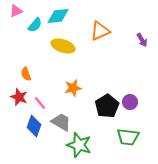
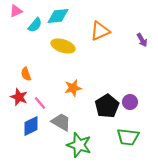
blue diamond: moved 3 px left; rotated 45 degrees clockwise
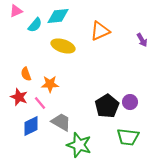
orange star: moved 23 px left, 4 px up; rotated 12 degrees clockwise
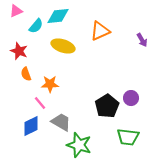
cyan semicircle: moved 1 px right, 1 px down
red star: moved 46 px up
purple circle: moved 1 px right, 4 px up
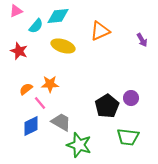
orange semicircle: moved 15 px down; rotated 72 degrees clockwise
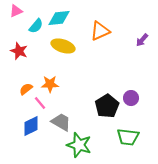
cyan diamond: moved 1 px right, 2 px down
purple arrow: rotated 72 degrees clockwise
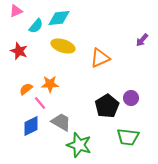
orange triangle: moved 27 px down
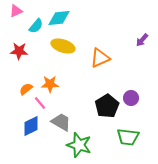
red star: rotated 18 degrees counterclockwise
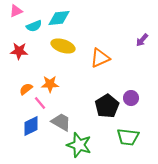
cyan semicircle: moved 2 px left; rotated 28 degrees clockwise
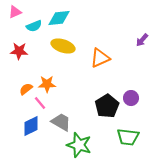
pink triangle: moved 1 px left, 1 px down
orange star: moved 3 px left
